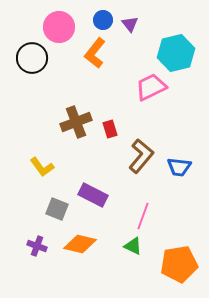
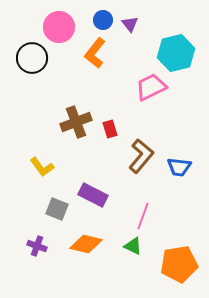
orange diamond: moved 6 px right
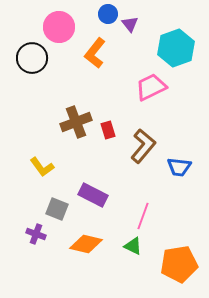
blue circle: moved 5 px right, 6 px up
cyan hexagon: moved 5 px up; rotated 6 degrees counterclockwise
red rectangle: moved 2 px left, 1 px down
brown L-shape: moved 2 px right, 10 px up
purple cross: moved 1 px left, 12 px up
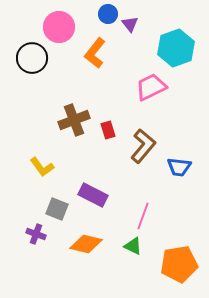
brown cross: moved 2 px left, 2 px up
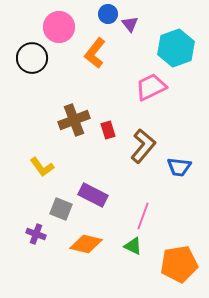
gray square: moved 4 px right
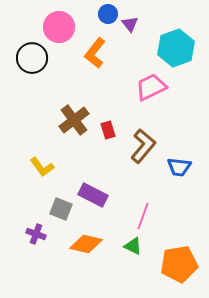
brown cross: rotated 16 degrees counterclockwise
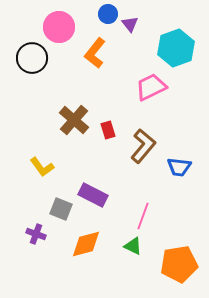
brown cross: rotated 12 degrees counterclockwise
orange diamond: rotated 28 degrees counterclockwise
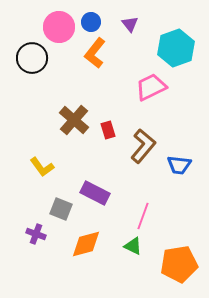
blue circle: moved 17 px left, 8 px down
blue trapezoid: moved 2 px up
purple rectangle: moved 2 px right, 2 px up
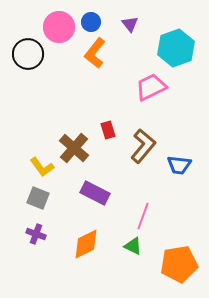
black circle: moved 4 px left, 4 px up
brown cross: moved 28 px down
gray square: moved 23 px left, 11 px up
orange diamond: rotated 12 degrees counterclockwise
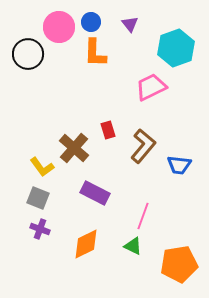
orange L-shape: rotated 36 degrees counterclockwise
purple cross: moved 4 px right, 5 px up
